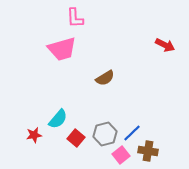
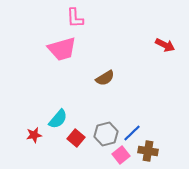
gray hexagon: moved 1 px right
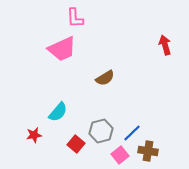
red arrow: rotated 132 degrees counterclockwise
pink trapezoid: rotated 8 degrees counterclockwise
cyan semicircle: moved 7 px up
gray hexagon: moved 5 px left, 3 px up
red square: moved 6 px down
pink square: moved 1 px left
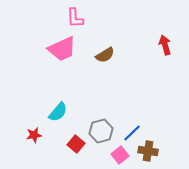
brown semicircle: moved 23 px up
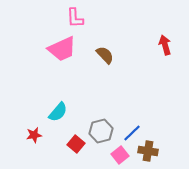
brown semicircle: rotated 102 degrees counterclockwise
